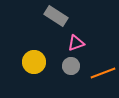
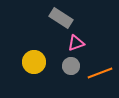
gray rectangle: moved 5 px right, 2 px down
orange line: moved 3 px left
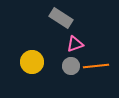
pink triangle: moved 1 px left, 1 px down
yellow circle: moved 2 px left
orange line: moved 4 px left, 7 px up; rotated 15 degrees clockwise
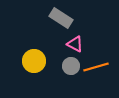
pink triangle: rotated 48 degrees clockwise
yellow circle: moved 2 px right, 1 px up
orange line: moved 1 px down; rotated 10 degrees counterclockwise
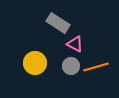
gray rectangle: moved 3 px left, 5 px down
yellow circle: moved 1 px right, 2 px down
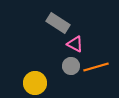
yellow circle: moved 20 px down
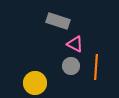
gray rectangle: moved 2 px up; rotated 15 degrees counterclockwise
orange line: rotated 70 degrees counterclockwise
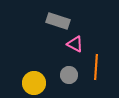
gray circle: moved 2 px left, 9 px down
yellow circle: moved 1 px left
